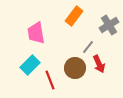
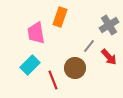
orange rectangle: moved 14 px left, 1 px down; rotated 18 degrees counterclockwise
gray line: moved 1 px right, 1 px up
red arrow: moved 10 px right, 7 px up; rotated 18 degrees counterclockwise
red line: moved 3 px right
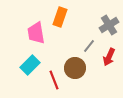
red arrow: rotated 66 degrees clockwise
red line: moved 1 px right
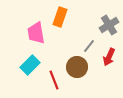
brown circle: moved 2 px right, 1 px up
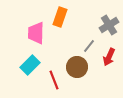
pink trapezoid: rotated 10 degrees clockwise
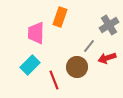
red arrow: moved 2 px left, 1 px down; rotated 48 degrees clockwise
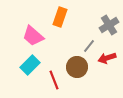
pink trapezoid: moved 3 px left, 3 px down; rotated 50 degrees counterclockwise
